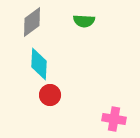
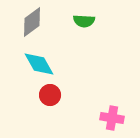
cyan diamond: rotated 32 degrees counterclockwise
pink cross: moved 2 px left, 1 px up
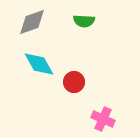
gray diamond: rotated 16 degrees clockwise
red circle: moved 24 px right, 13 px up
pink cross: moved 9 px left, 1 px down; rotated 15 degrees clockwise
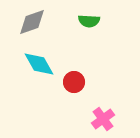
green semicircle: moved 5 px right
pink cross: rotated 30 degrees clockwise
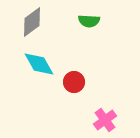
gray diamond: rotated 16 degrees counterclockwise
pink cross: moved 2 px right, 1 px down
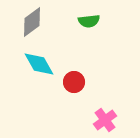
green semicircle: rotated 10 degrees counterclockwise
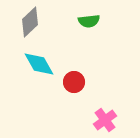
gray diamond: moved 2 px left; rotated 8 degrees counterclockwise
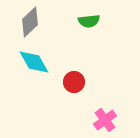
cyan diamond: moved 5 px left, 2 px up
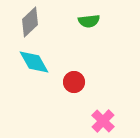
pink cross: moved 2 px left, 1 px down; rotated 10 degrees counterclockwise
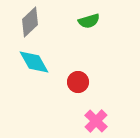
green semicircle: rotated 10 degrees counterclockwise
red circle: moved 4 px right
pink cross: moved 7 px left
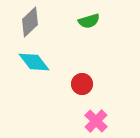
cyan diamond: rotated 8 degrees counterclockwise
red circle: moved 4 px right, 2 px down
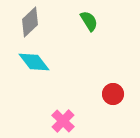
green semicircle: rotated 105 degrees counterclockwise
red circle: moved 31 px right, 10 px down
pink cross: moved 33 px left
